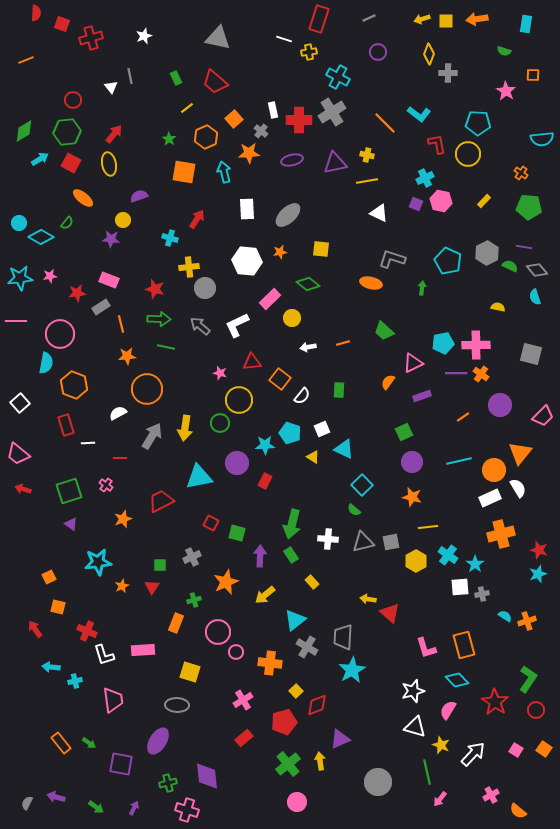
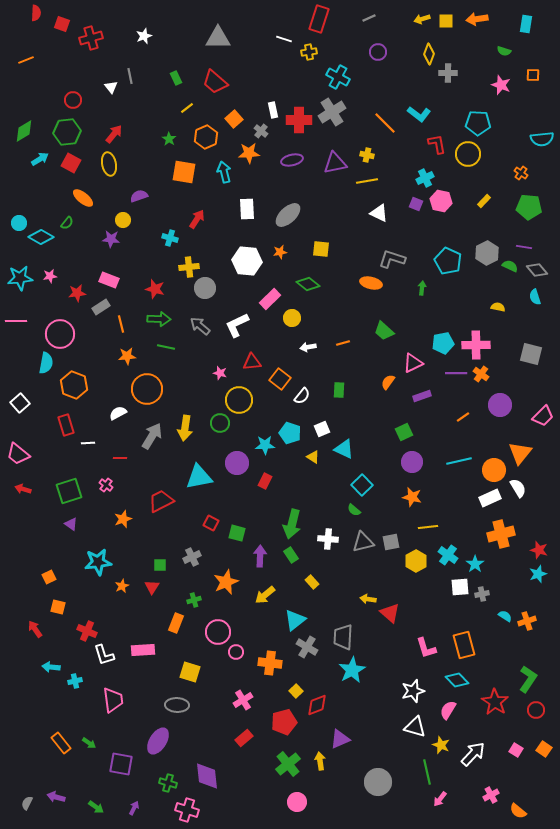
gray triangle at (218, 38): rotated 12 degrees counterclockwise
pink star at (506, 91): moved 5 px left, 6 px up; rotated 12 degrees counterclockwise
green cross at (168, 783): rotated 30 degrees clockwise
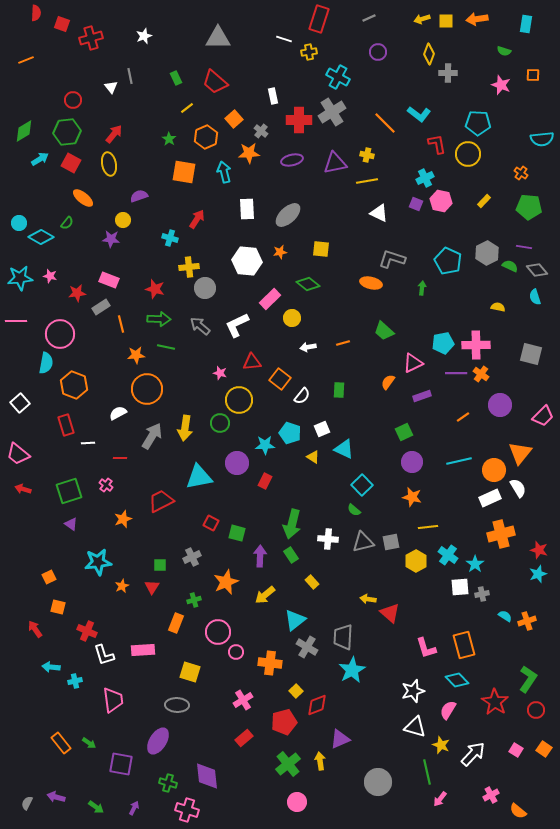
white rectangle at (273, 110): moved 14 px up
pink star at (50, 276): rotated 24 degrees clockwise
orange star at (127, 356): moved 9 px right, 1 px up
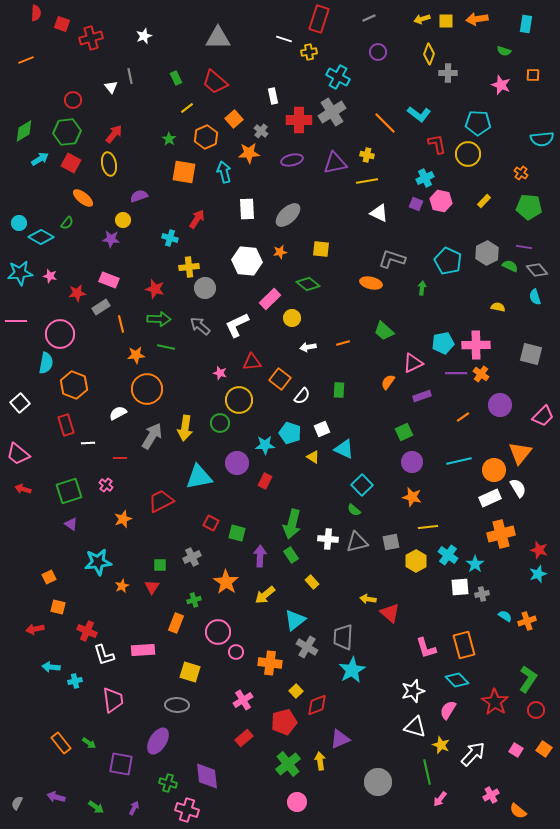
cyan star at (20, 278): moved 5 px up
gray triangle at (363, 542): moved 6 px left
orange star at (226, 582): rotated 15 degrees counterclockwise
red arrow at (35, 629): rotated 66 degrees counterclockwise
gray semicircle at (27, 803): moved 10 px left
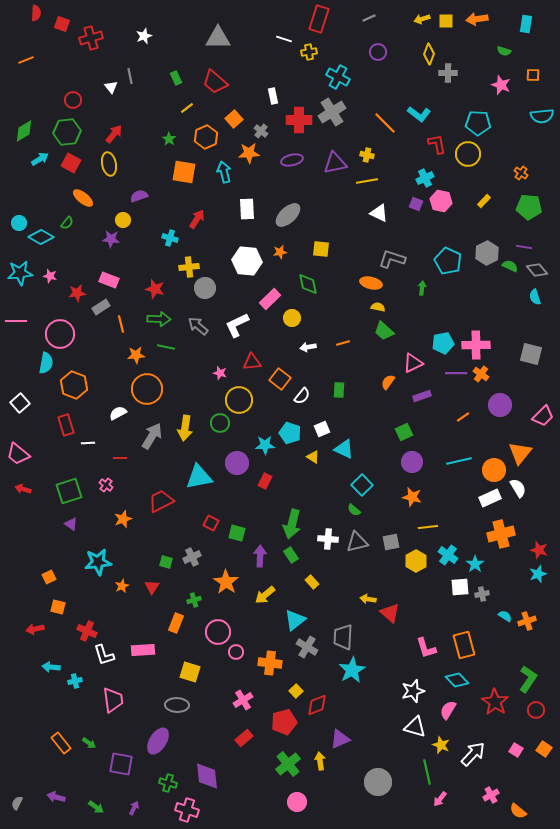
cyan semicircle at (542, 139): moved 23 px up
green diamond at (308, 284): rotated 40 degrees clockwise
yellow semicircle at (498, 307): moved 120 px left
gray arrow at (200, 326): moved 2 px left
green square at (160, 565): moved 6 px right, 3 px up; rotated 16 degrees clockwise
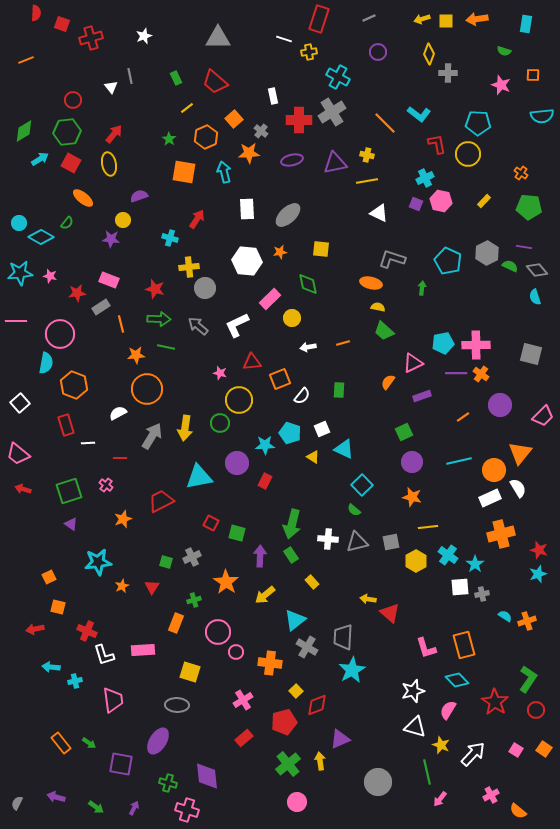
orange square at (280, 379): rotated 30 degrees clockwise
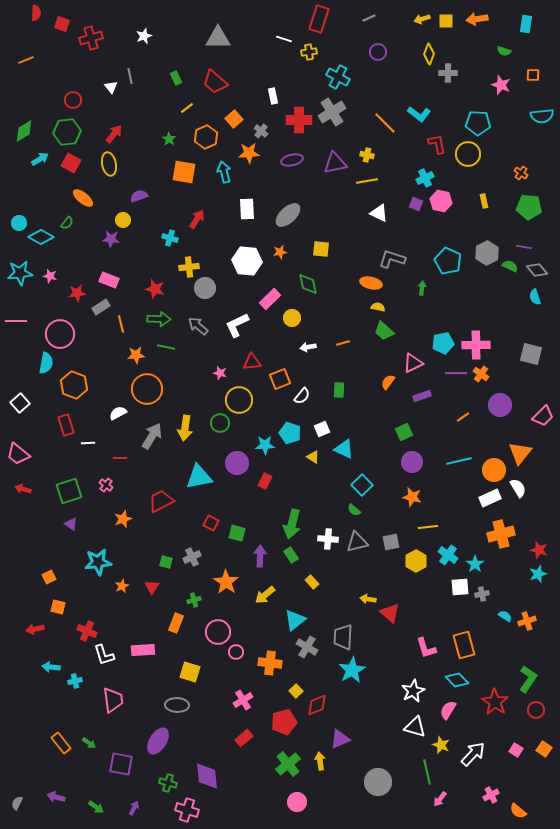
yellow rectangle at (484, 201): rotated 56 degrees counterclockwise
white star at (413, 691): rotated 10 degrees counterclockwise
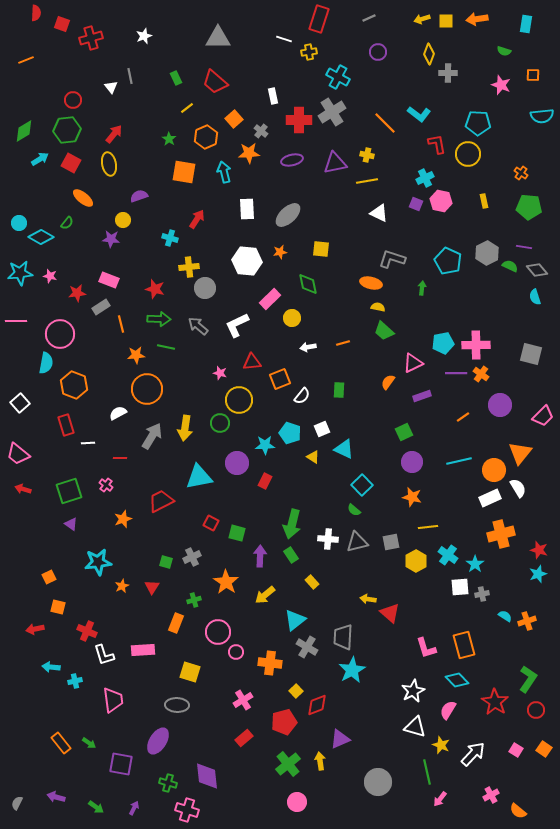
green hexagon at (67, 132): moved 2 px up
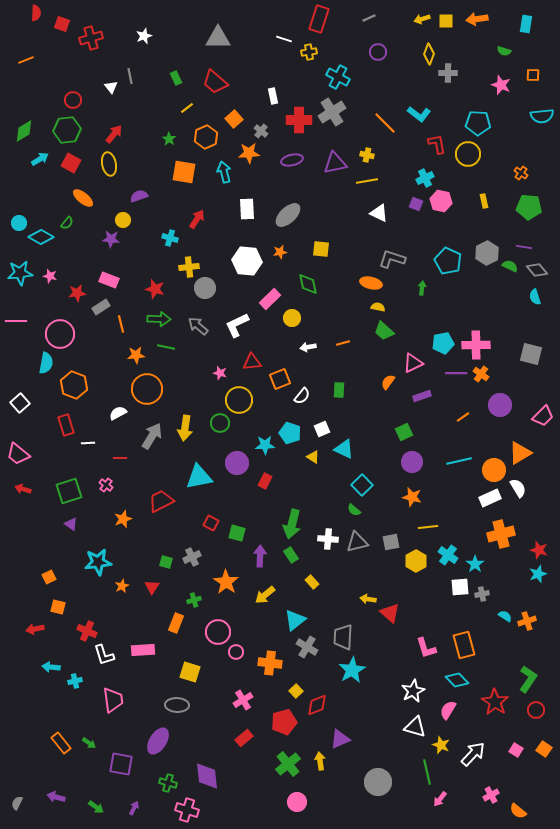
orange triangle at (520, 453): rotated 20 degrees clockwise
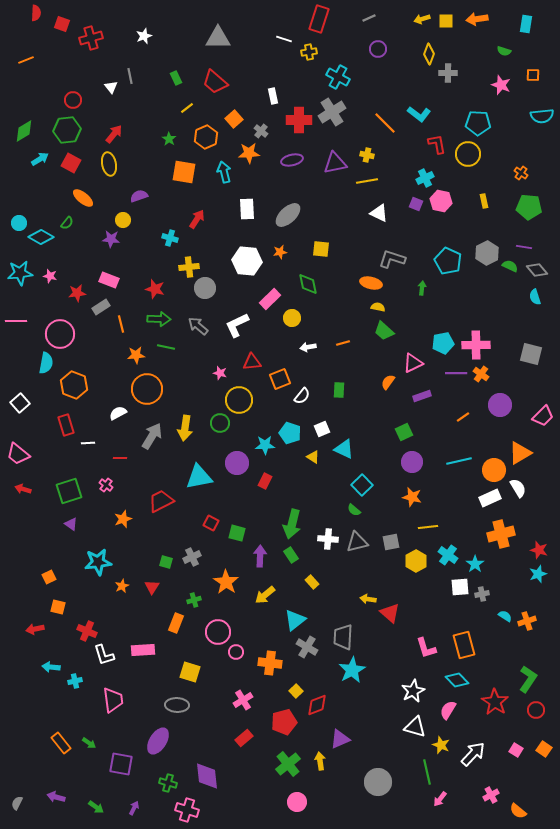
purple circle at (378, 52): moved 3 px up
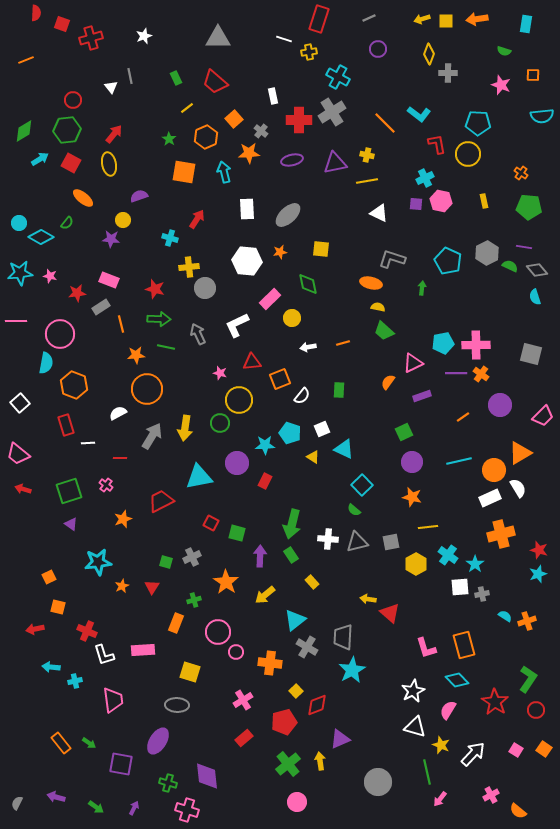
purple square at (416, 204): rotated 16 degrees counterclockwise
gray arrow at (198, 326): moved 8 px down; rotated 25 degrees clockwise
yellow hexagon at (416, 561): moved 3 px down
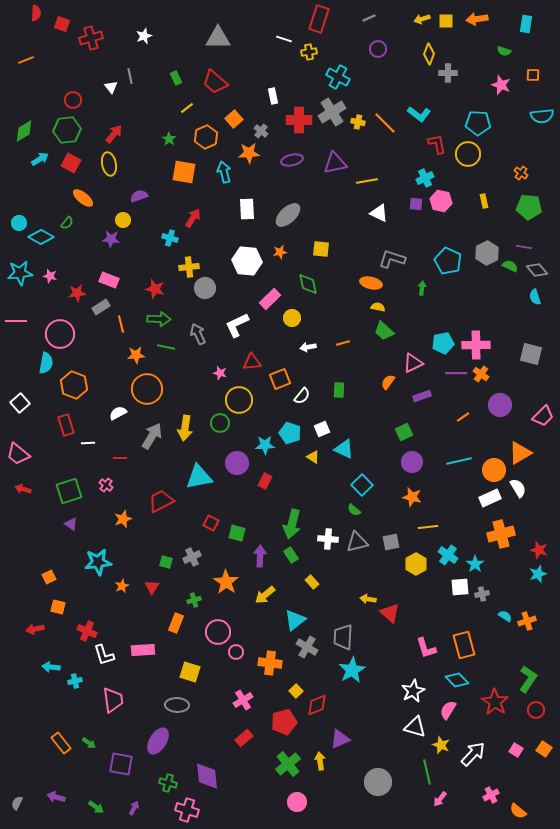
yellow cross at (367, 155): moved 9 px left, 33 px up
red arrow at (197, 219): moved 4 px left, 1 px up
